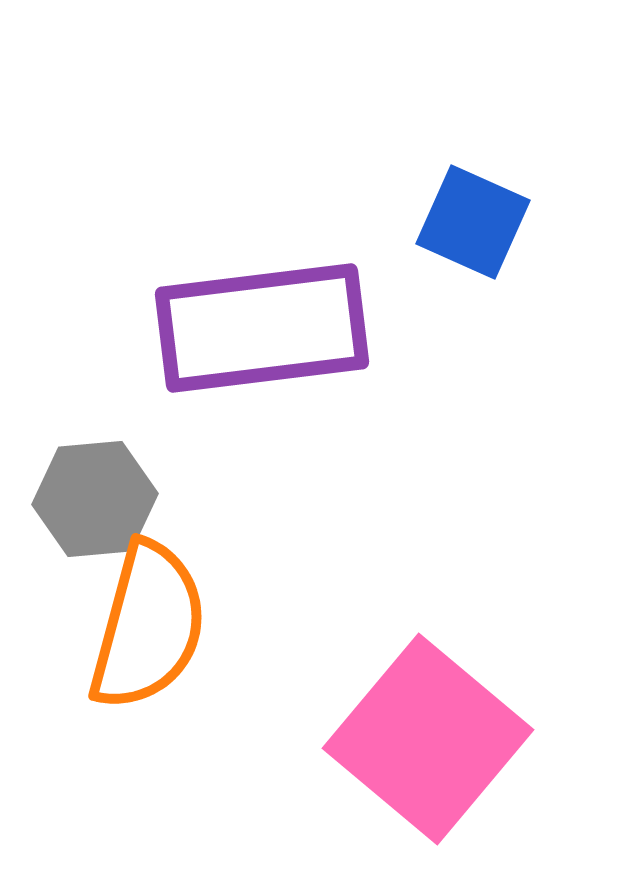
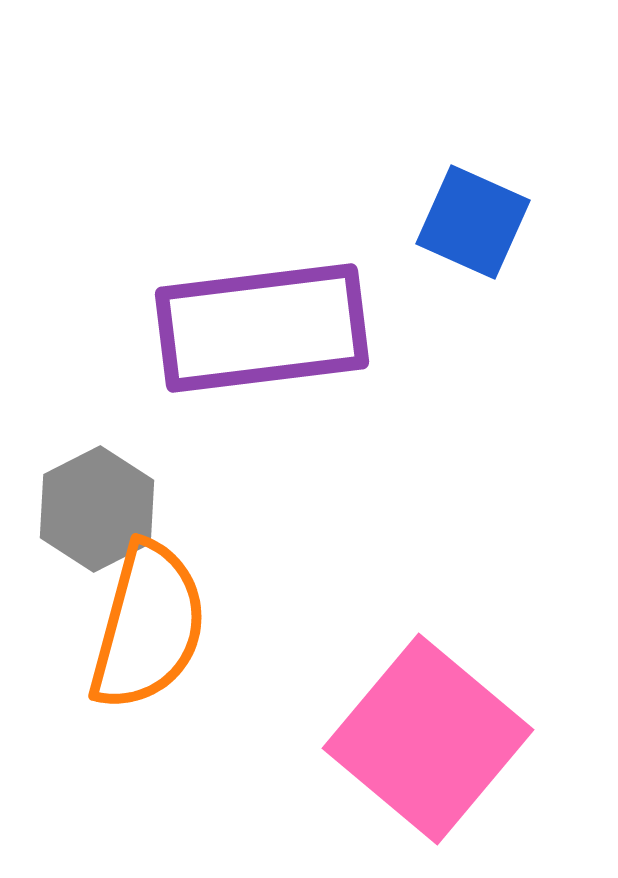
gray hexagon: moved 2 px right, 10 px down; rotated 22 degrees counterclockwise
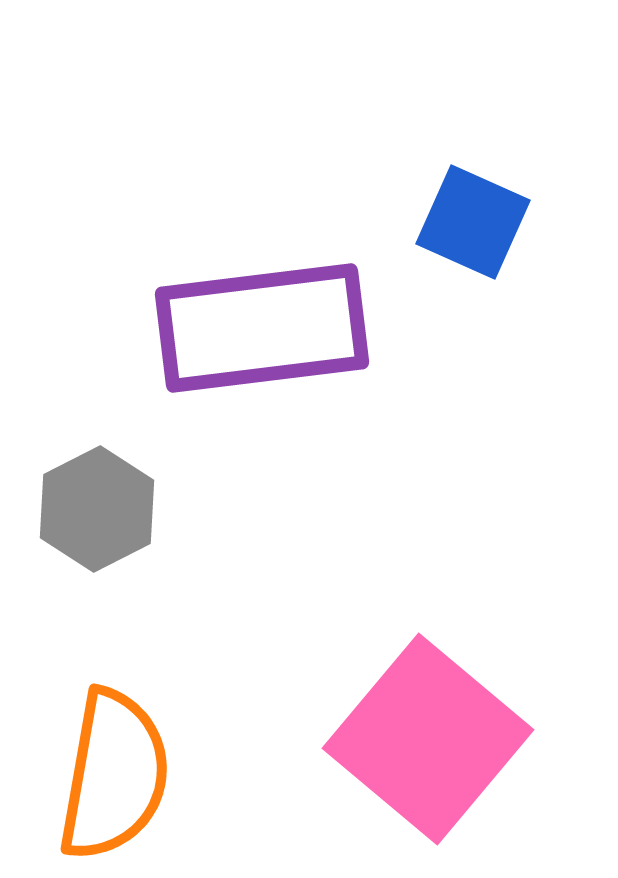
orange semicircle: moved 34 px left, 149 px down; rotated 5 degrees counterclockwise
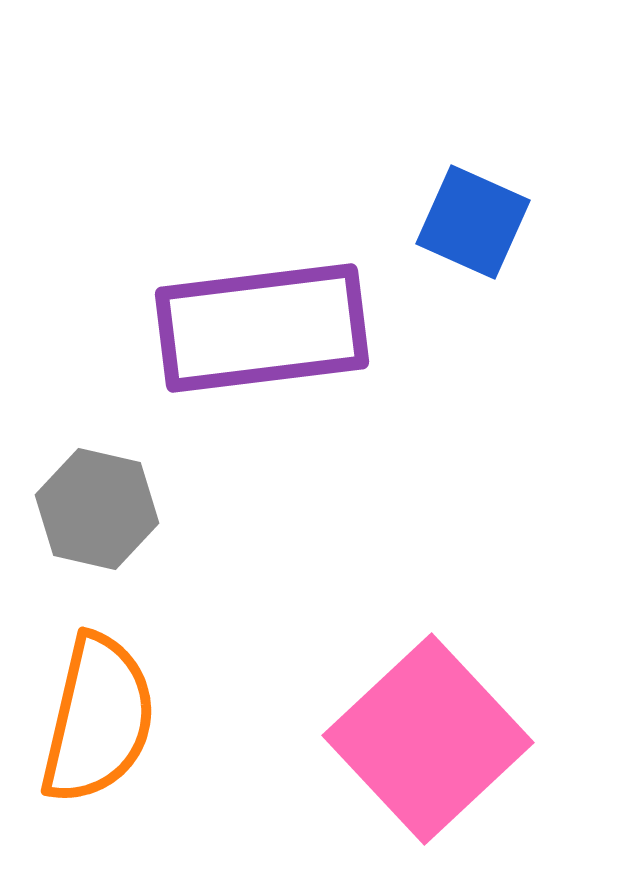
gray hexagon: rotated 20 degrees counterclockwise
pink square: rotated 7 degrees clockwise
orange semicircle: moved 16 px left, 56 px up; rotated 3 degrees clockwise
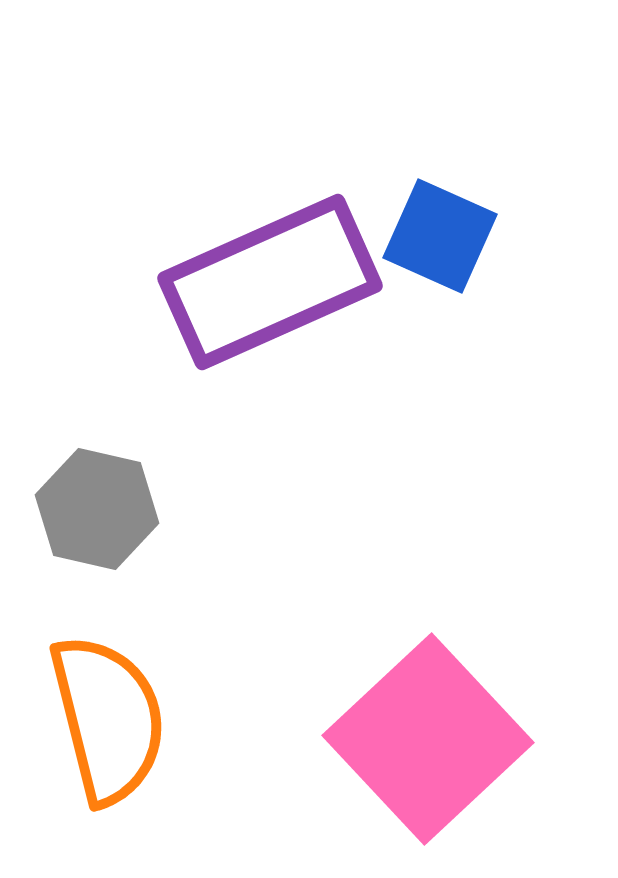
blue square: moved 33 px left, 14 px down
purple rectangle: moved 8 px right, 46 px up; rotated 17 degrees counterclockwise
orange semicircle: moved 10 px right; rotated 27 degrees counterclockwise
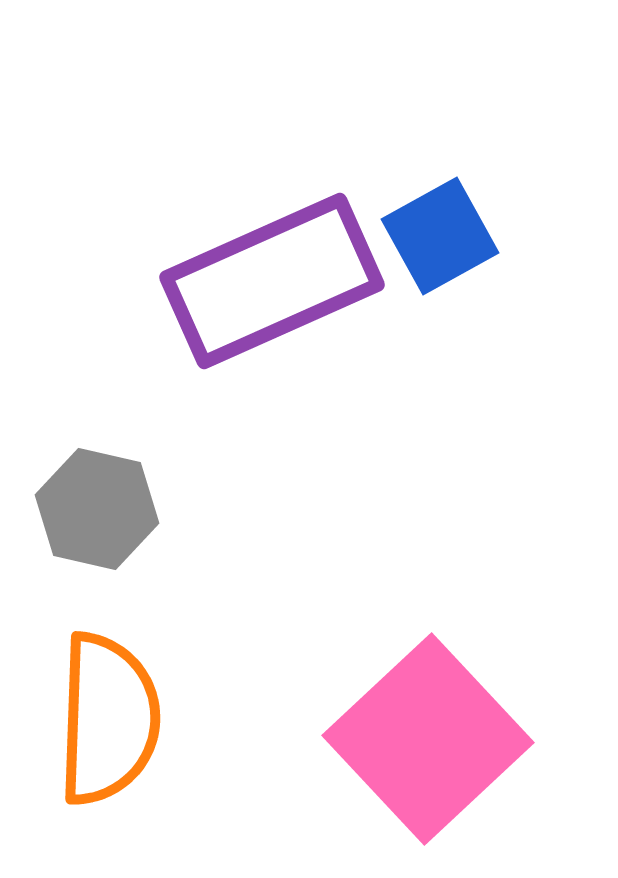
blue square: rotated 37 degrees clockwise
purple rectangle: moved 2 px right, 1 px up
orange semicircle: rotated 16 degrees clockwise
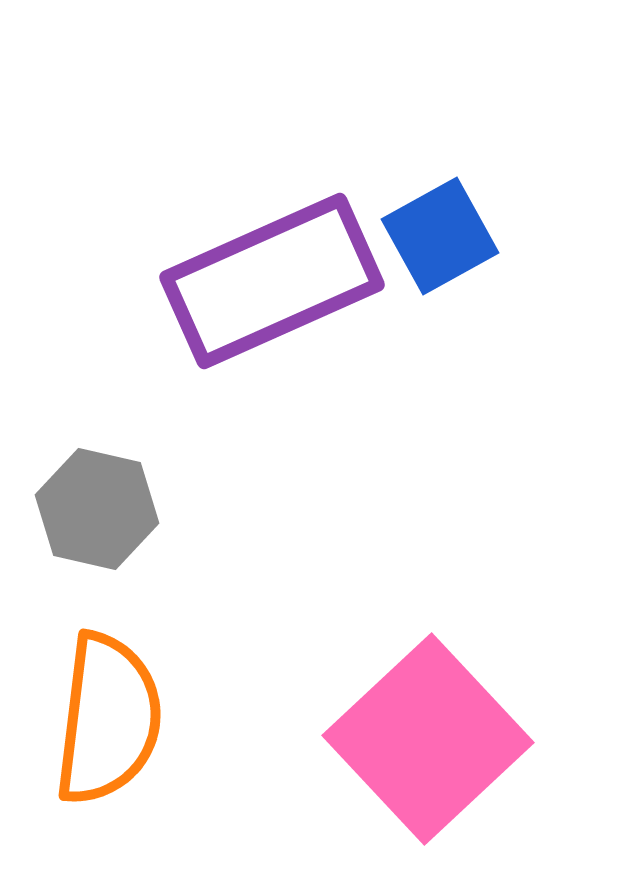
orange semicircle: rotated 5 degrees clockwise
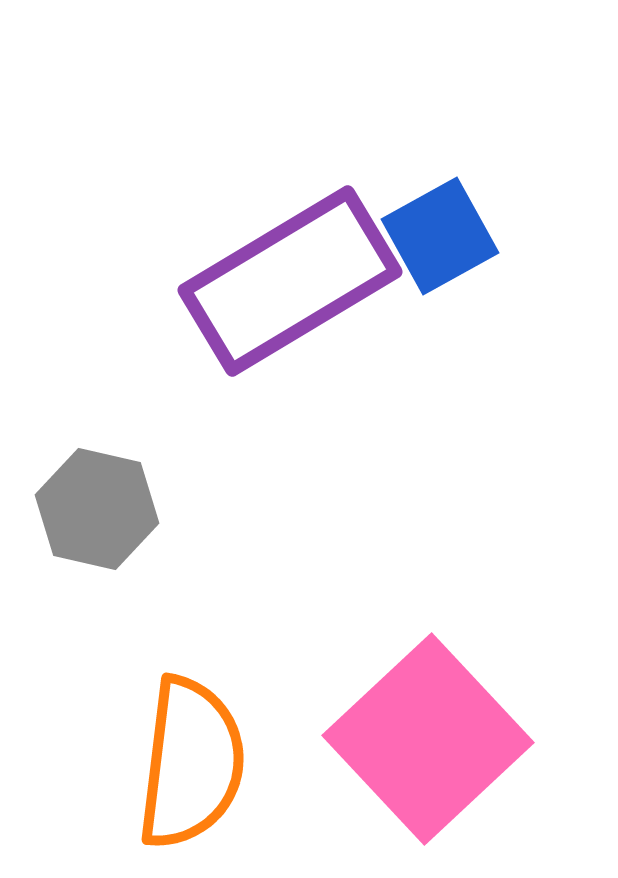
purple rectangle: moved 18 px right; rotated 7 degrees counterclockwise
orange semicircle: moved 83 px right, 44 px down
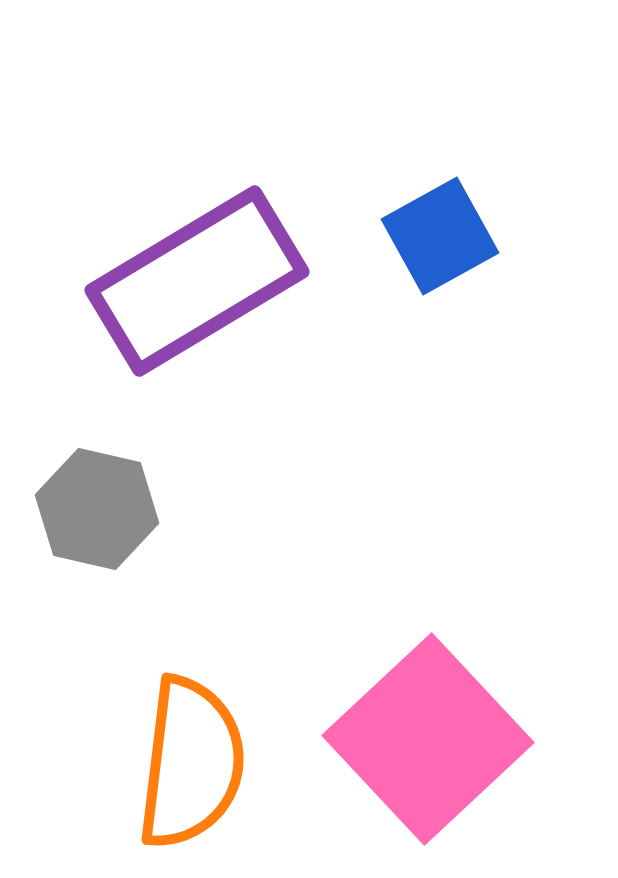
purple rectangle: moved 93 px left
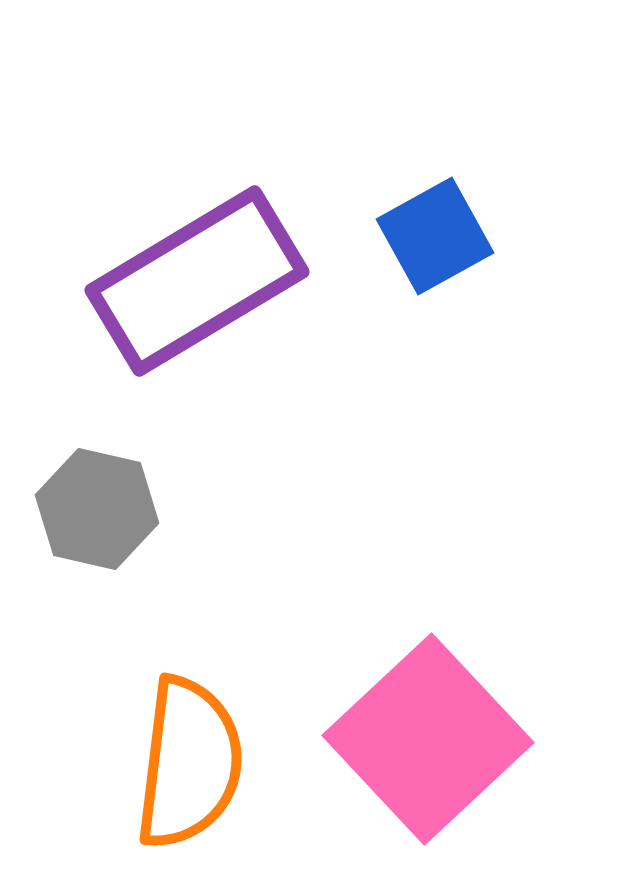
blue square: moved 5 px left
orange semicircle: moved 2 px left
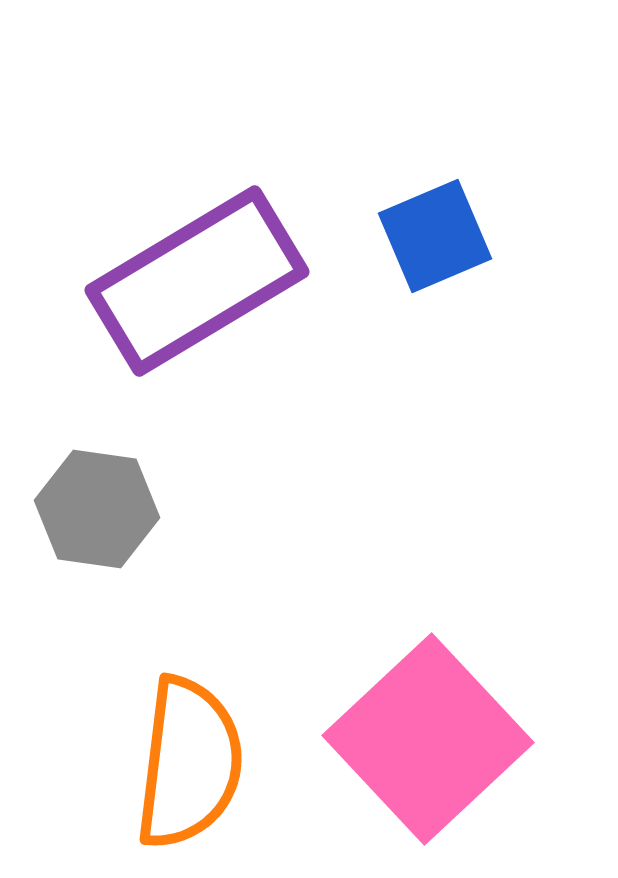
blue square: rotated 6 degrees clockwise
gray hexagon: rotated 5 degrees counterclockwise
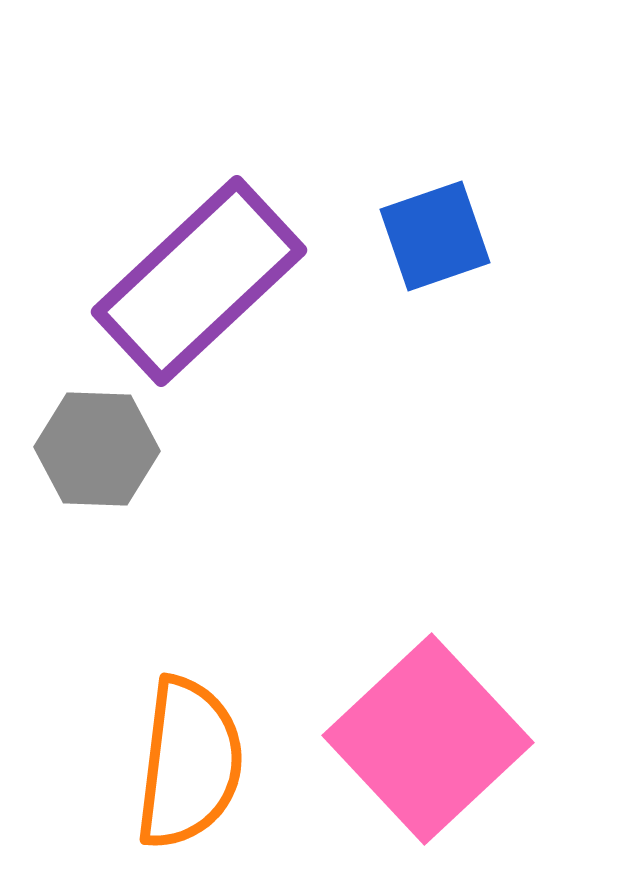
blue square: rotated 4 degrees clockwise
purple rectangle: moved 2 px right; rotated 12 degrees counterclockwise
gray hexagon: moved 60 px up; rotated 6 degrees counterclockwise
